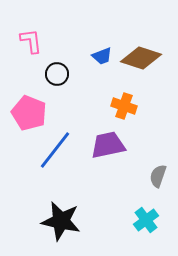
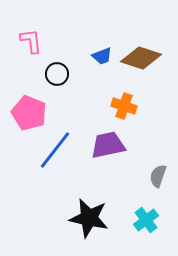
black star: moved 28 px right, 3 px up
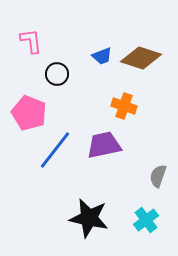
purple trapezoid: moved 4 px left
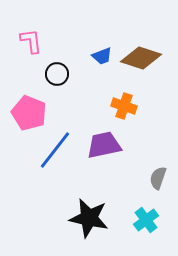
gray semicircle: moved 2 px down
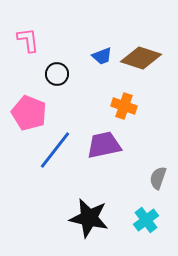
pink L-shape: moved 3 px left, 1 px up
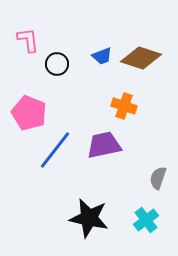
black circle: moved 10 px up
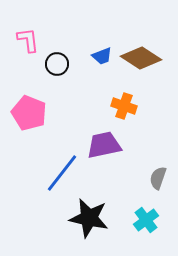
brown diamond: rotated 15 degrees clockwise
blue line: moved 7 px right, 23 px down
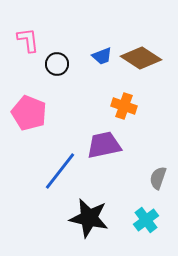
blue line: moved 2 px left, 2 px up
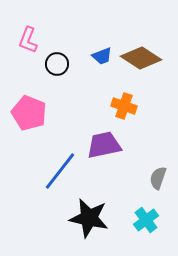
pink L-shape: rotated 152 degrees counterclockwise
